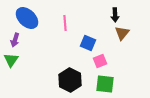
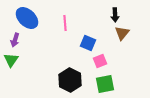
green square: rotated 18 degrees counterclockwise
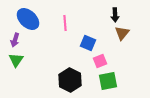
blue ellipse: moved 1 px right, 1 px down
green triangle: moved 5 px right
green square: moved 3 px right, 3 px up
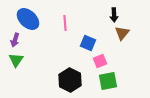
black arrow: moved 1 px left
